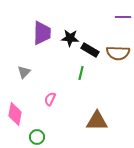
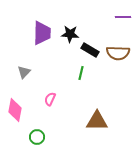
black star: moved 4 px up
pink diamond: moved 4 px up
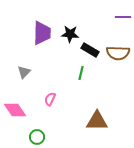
pink diamond: rotated 45 degrees counterclockwise
